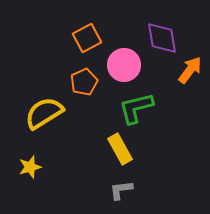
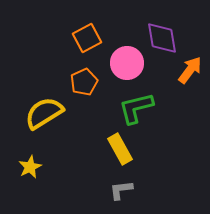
pink circle: moved 3 px right, 2 px up
yellow star: rotated 10 degrees counterclockwise
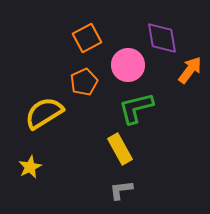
pink circle: moved 1 px right, 2 px down
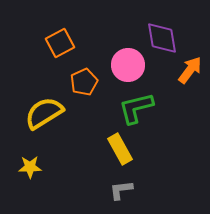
orange square: moved 27 px left, 5 px down
yellow star: rotated 25 degrees clockwise
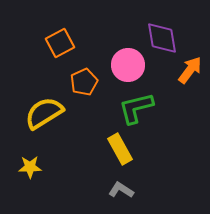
gray L-shape: rotated 40 degrees clockwise
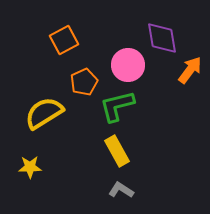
orange square: moved 4 px right, 3 px up
green L-shape: moved 19 px left, 2 px up
yellow rectangle: moved 3 px left, 2 px down
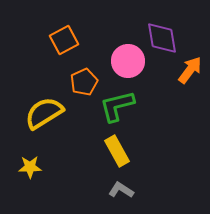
pink circle: moved 4 px up
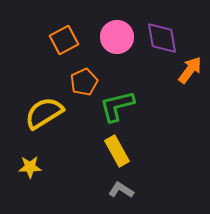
pink circle: moved 11 px left, 24 px up
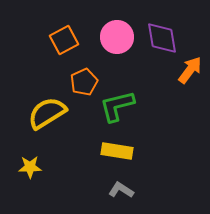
yellow semicircle: moved 3 px right
yellow rectangle: rotated 52 degrees counterclockwise
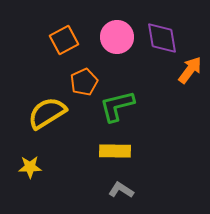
yellow rectangle: moved 2 px left; rotated 8 degrees counterclockwise
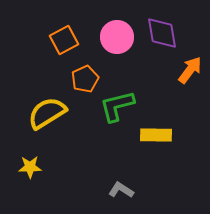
purple diamond: moved 5 px up
orange pentagon: moved 1 px right, 3 px up
yellow rectangle: moved 41 px right, 16 px up
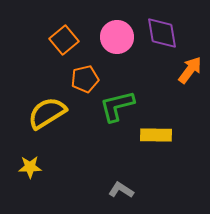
orange square: rotated 12 degrees counterclockwise
orange pentagon: rotated 12 degrees clockwise
